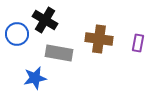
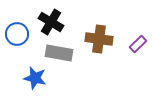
black cross: moved 6 px right, 2 px down
purple rectangle: moved 1 px down; rotated 36 degrees clockwise
blue star: rotated 25 degrees clockwise
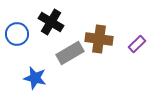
purple rectangle: moved 1 px left
gray rectangle: moved 11 px right; rotated 40 degrees counterclockwise
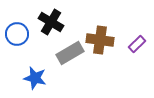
brown cross: moved 1 px right, 1 px down
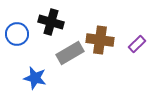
black cross: rotated 15 degrees counterclockwise
